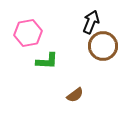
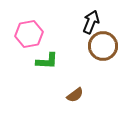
pink hexagon: moved 1 px right, 1 px down
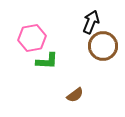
pink hexagon: moved 3 px right, 4 px down
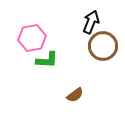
green L-shape: moved 1 px up
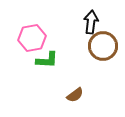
black arrow: rotated 15 degrees counterclockwise
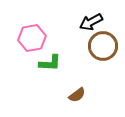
black arrow: rotated 125 degrees counterclockwise
green L-shape: moved 3 px right, 3 px down
brown semicircle: moved 2 px right
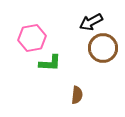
brown circle: moved 2 px down
brown semicircle: rotated 48 degrees counterclockwise
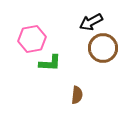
pink hexagon: moved 1 px down
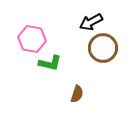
pink hexagon: rotated 20 degrees clockwise
green L-shape: rotated 10 degrees clockwise
brown semicircle: moved 1 px up; rotated 12 degrees clockwise
